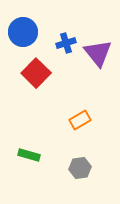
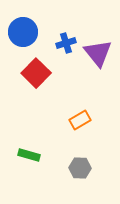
gray hexagon: rotated 10 degrees clockwise
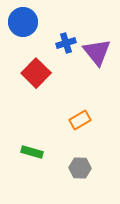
blue circle: moved 10 px up
purple triangle: moved 1 px left, 1 px up
green rectangle: moved 3 px right, 3 px up
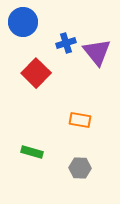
orange rectangle: rotated 40 degrees clockwise
